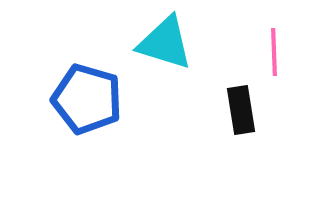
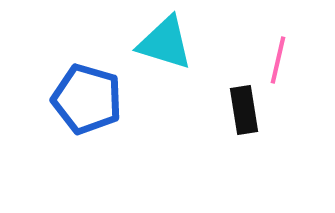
pink line: moved 4 px right, 8 px down; rotated 15 degrees clockwise
black rectangle: moved 3 px right
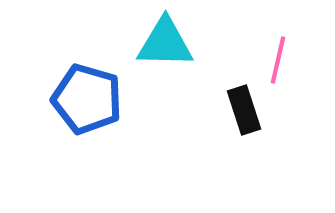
cyan triangle: rotated 16 degrees counterclockwise
black rectangle: rotated 9 degrees counterclockwise
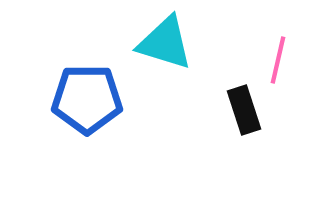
cyan triangle: rotated 16 degrees clockwise
blue pentagon: rotated 16 degrees counterclockwise
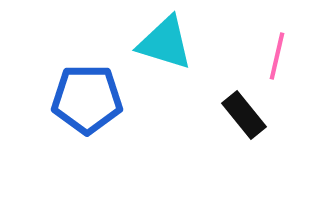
pink line: moved 1 px left, 4 px up
black rectangle: moved 5 px down; rotated 21 degrees counterclockwise
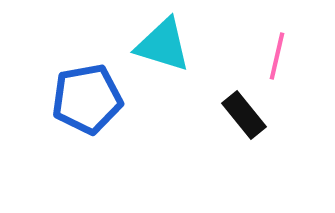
cyan triangle: moved 2 px left, 2 px down
blue pentagon: rotated 10 degrees counterclockwise
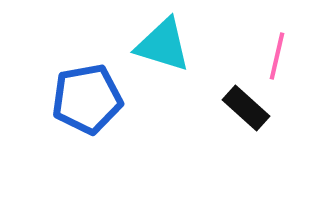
black rectangle: moved 2 px right, 7 px up; rotated 9 degrees counterclockwise
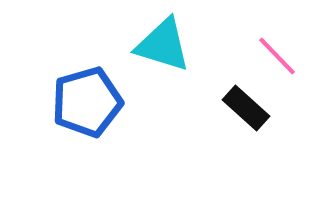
pink line: rotated 57 degrees counterclockwise
blue pentagon: moved 3 px down; rotated 6 degrees counterclockwise
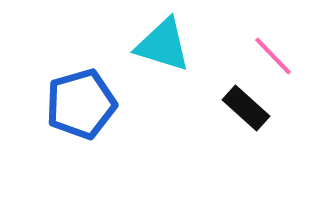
pink line: moved 4 px left
blue pentagon: moved 6 px left, 2 px down
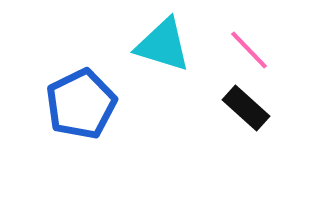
pink line: moved 24 px left, 6 px up
blue pentagon: rotated 10 degrees counterclockwise
